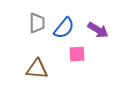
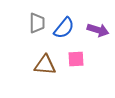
purple arrow: rotated 15 degrees counterclockwise
pink square: moved 1 px left, 5 px down
brown triangle: moved 8 px right, 4 px up
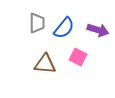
pink square: moved 2 px right, 2 px up; rotated 30 degrees clockwise
brown triangle: moved 1 px up
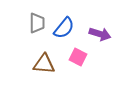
purple arrow: moved 2 px right, 4 px down
brown triangle: moved 1 px left
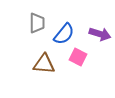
blue semicircle: moved 6 px down
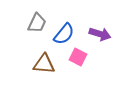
gray trapezoid: rotated 25 degrees clockwise
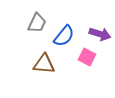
blue semicircle: moved 2 px down
pink square: moved 9 px right
